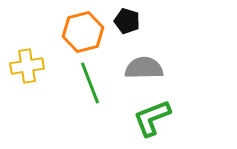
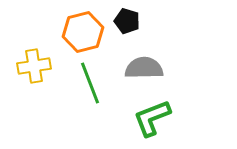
yellow cross: moved 7 px right
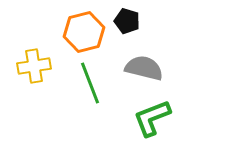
orange hexagon: moved 1 px right
gray semicircle: rotated 15 degrees clockwise
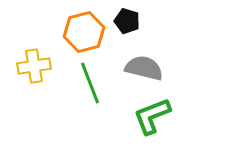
green L-shape: moved 2 px up
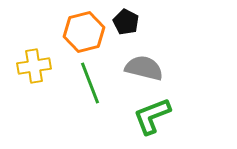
black pentagon: moved 1 px left, 1 px down; rotated 10 degrees clockwise
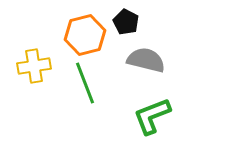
orange hexagon: moved 1 px right, 3 px down
gray semicircle: moved 2 px right, 8 px up
green line: moved 5 px left
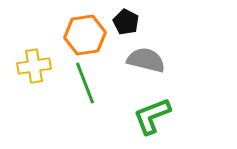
orange hexagon: rotated 6 degrees clockwise
